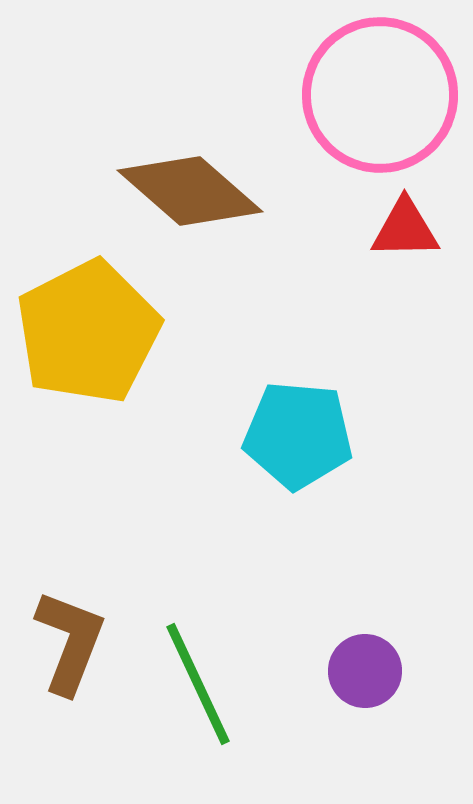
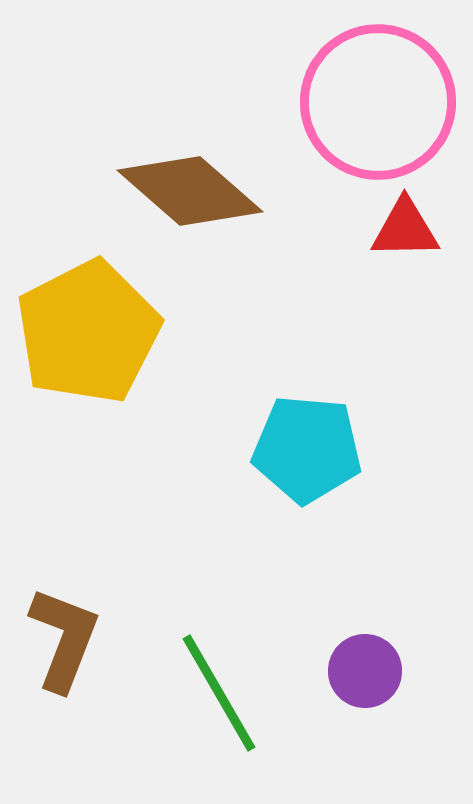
pink circle: moved 2 px left, 7 px down
cyan pentagon: moved 9 px right, 14 px down
brown L-shape: moved 6 px left, 3 px up
green line: moved 21 px right, 9 px down; rotated 5 degrees counterclockwise
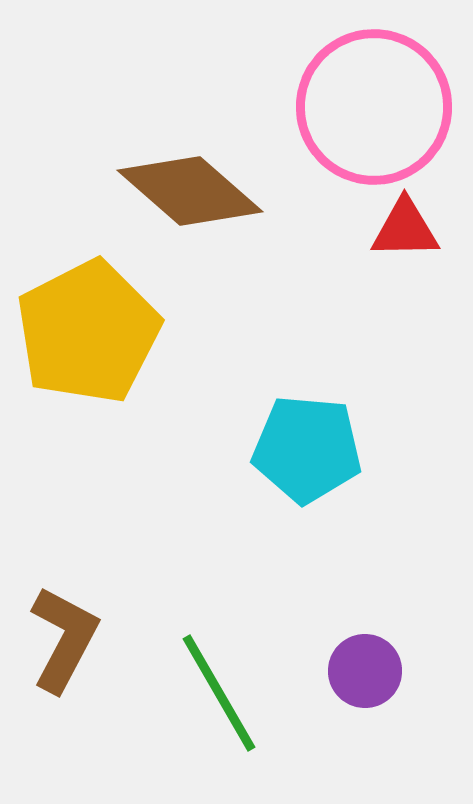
pink circle: moved 4 px left, 5 px down
brown L-shape: rotated 7 degrees clockwise
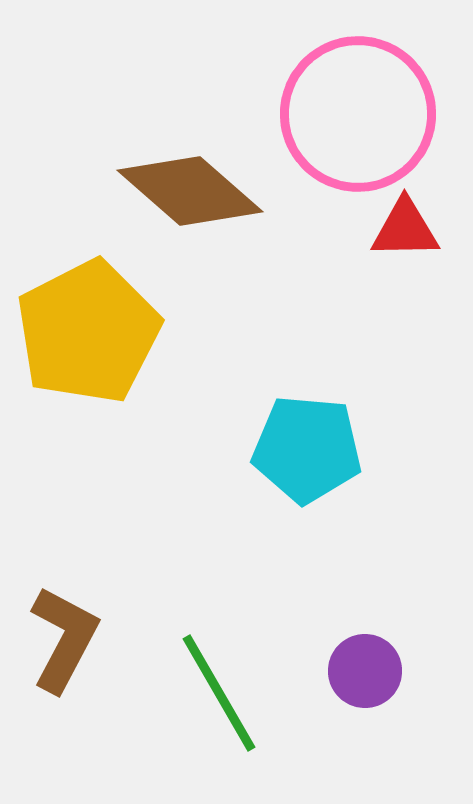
pink circle: moved 16 px left, 7 px down
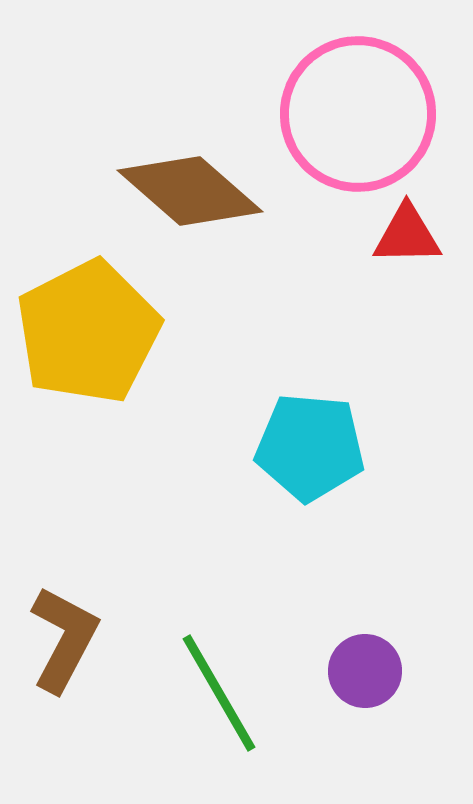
red triangle: moved 2 px right, 6 px down
cyan pentagon: moved 3 px right, 2 px up
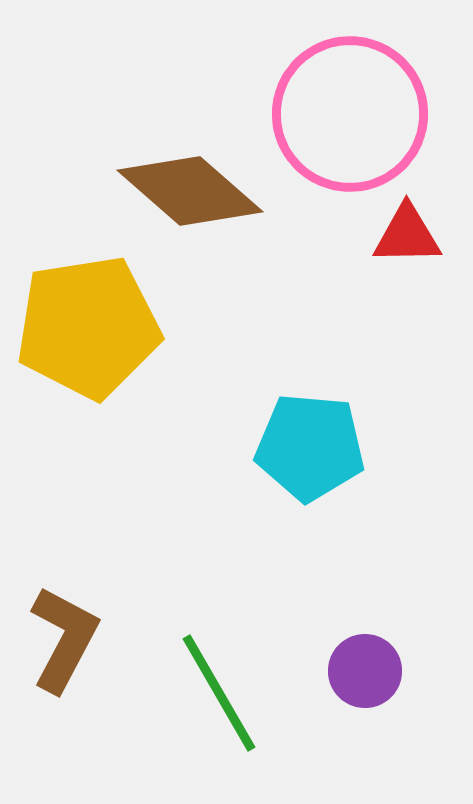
pink circle: moved 8 px left
yellow pentagon: moved 5 px up; rotated 18 degrees clockwise
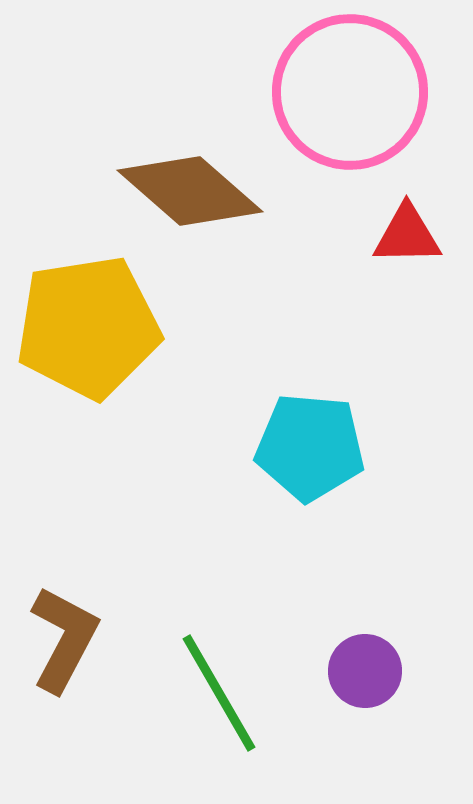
pink circle: moved 22 px up
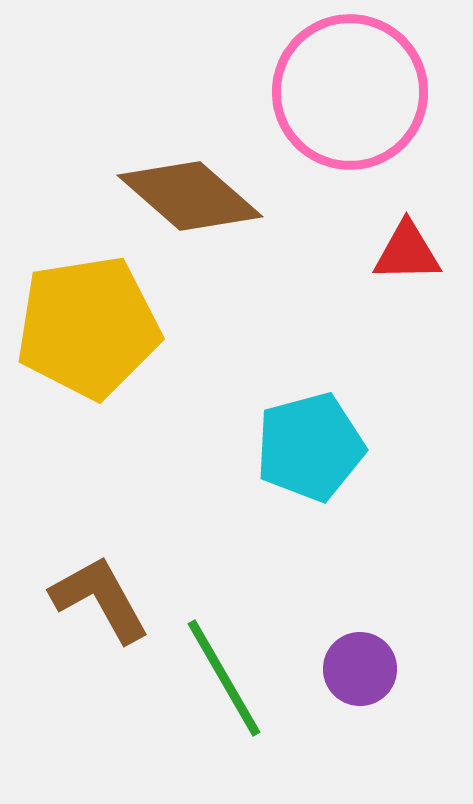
brown diamond: moved 5 px down
red triangle: moved 17 px down
cyan pentagon: rotated 20 degrees counterclockwise
brown L-shape: moved 36 px right, 40 px up; rotated 57 degrees counterclockwise
purple circle: moved 5 px left, 2 px up
green line: moved 5 px right, 15 px up
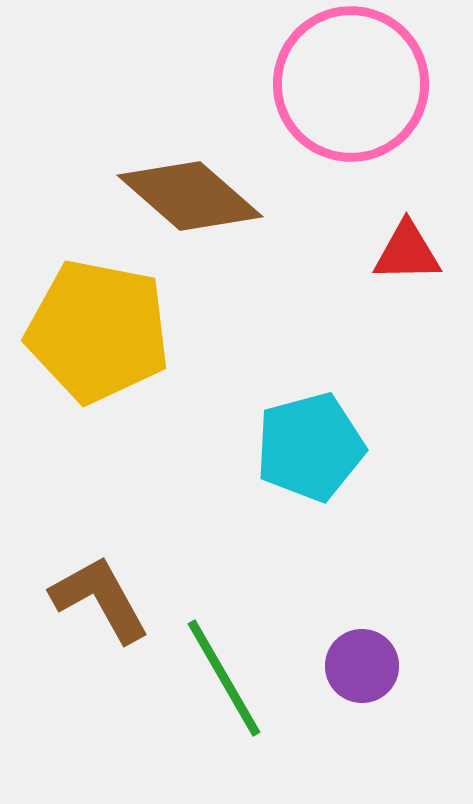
pink circle: moved 1 px right, 8 px up
yellow pentagon: moved 10 px right, 4 px down; rotated 20 degrees clockwise
purple circle: moved 2 px right, 3 px up
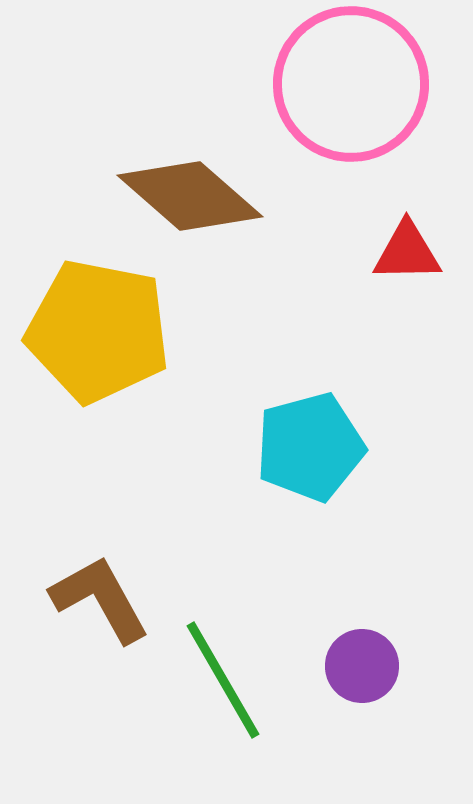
green line: moved 1 px left, 2 px down
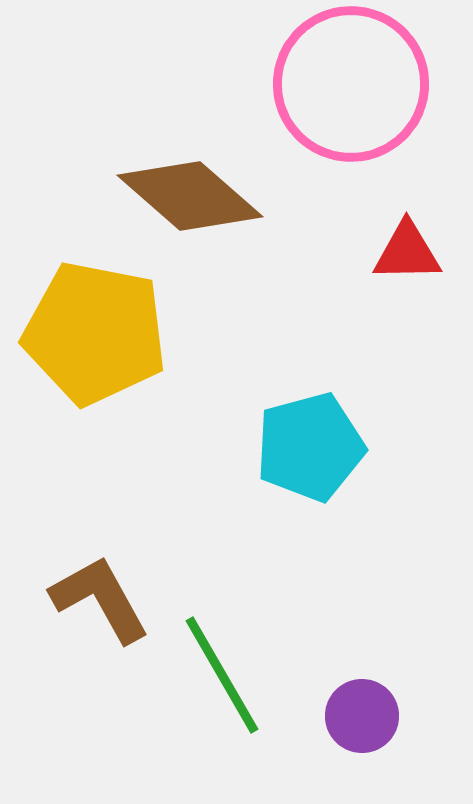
yellow pentagon: moved 3 px left, 2 px down
purple circle: moved 50 px down
green line: moved 1 px left, 5 px up
